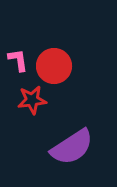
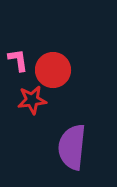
red circle: moved 1 px left, 4 px down
purple semicircle: rotated 129 degrees clockwise
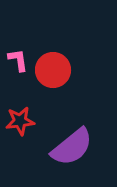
red star: moved 12 px left, 21 px down
purple semicircle: rotated 135 degrees counterclockwise
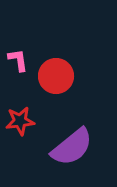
red circle: moved 3 px right, 6 px down
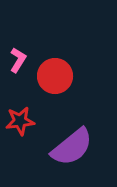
pink L-shape: rotated 40 degrees clockwise
red circle: moved 1 px left
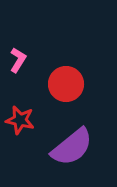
red circle: moved 11 px right, 8 px down
red star: moved 1 px up; rotated 20 degrees clockwise
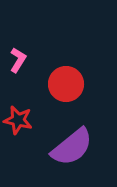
red star: moved 2 px left
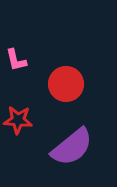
pink L-shape: moved 2 px left; rotated 135 degrees clockwise
red star: rotated 8 degrees counterclockwise
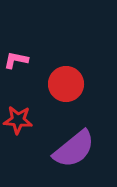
pink L-shape: rotated 115 degrees clockwise
purple semicircle: moved 2 px right, 2 px down
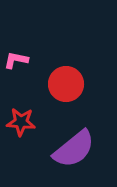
red star: moved 3 px right, 2 px down
